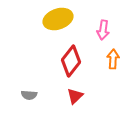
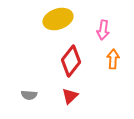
red triangle: moved 5 px left
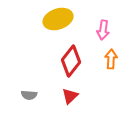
orange arrow: moved 2 px left
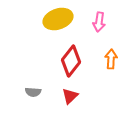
pink arrow: moved 4 px left, 8 px up
gray semicircle: moved 4 px right, 3 px up
